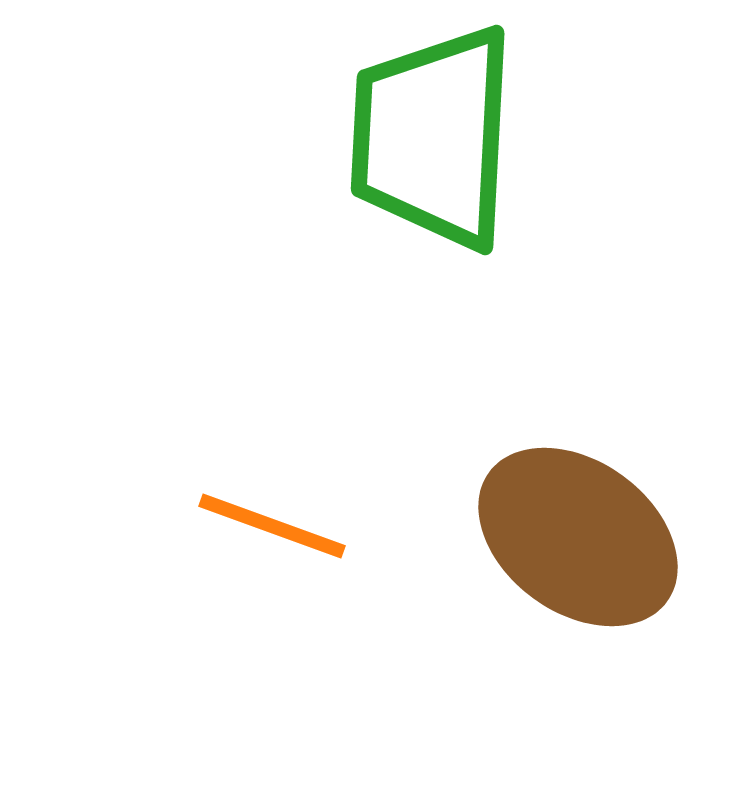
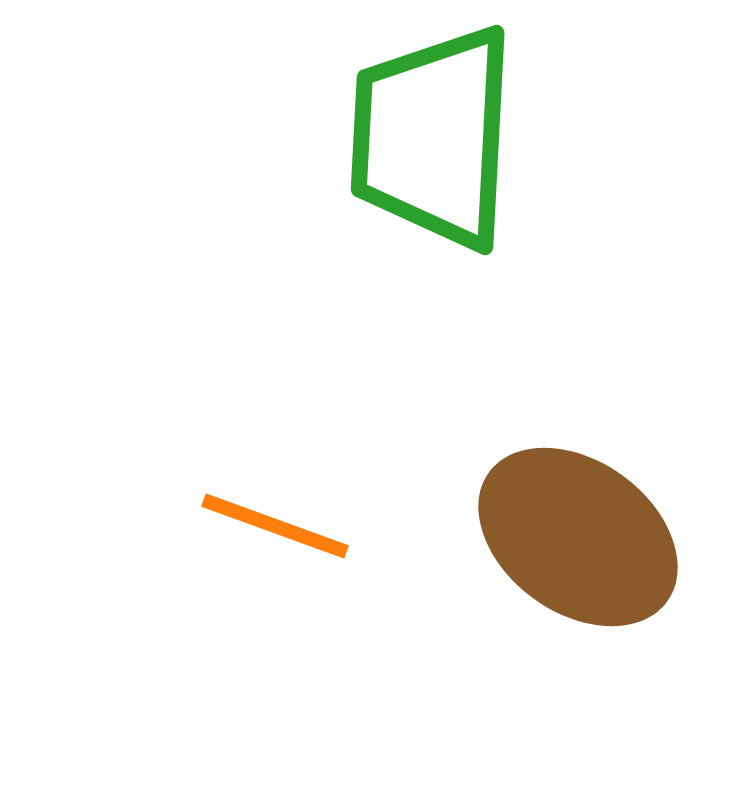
orange line: moved 3 px right
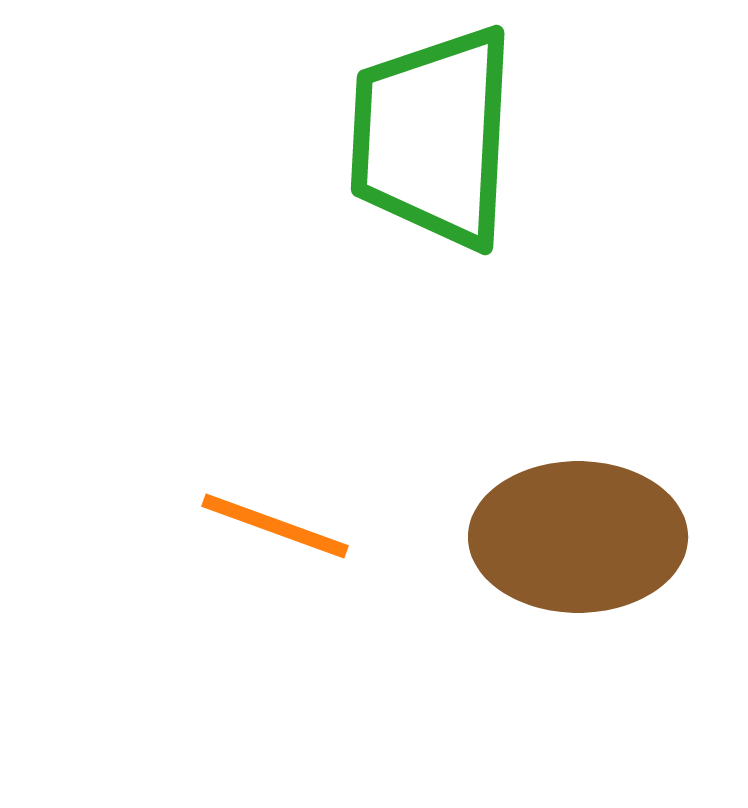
brown ellipse: rotated 36 degrees counterclockwise
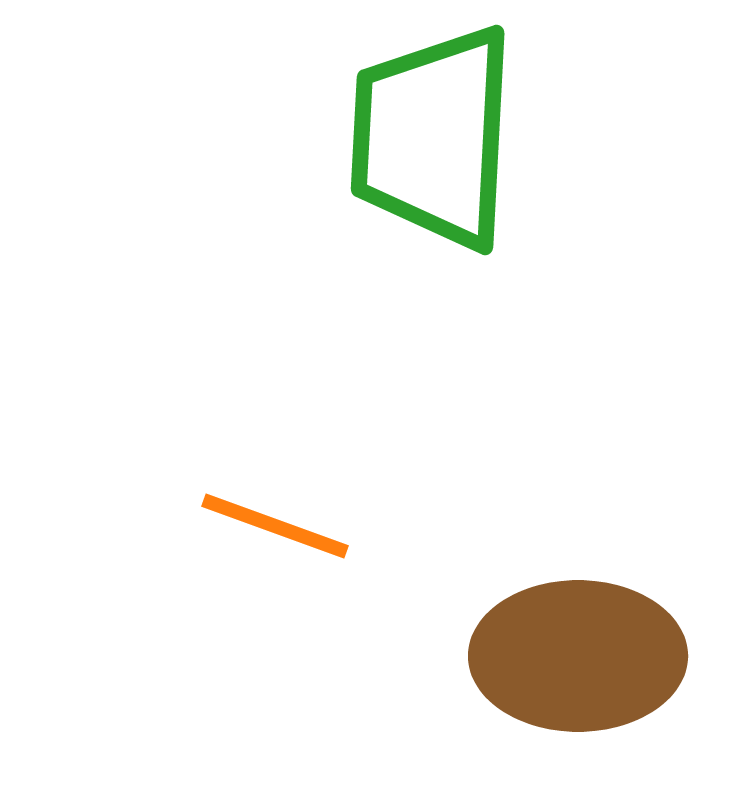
brown ellipse: moved 119 px down
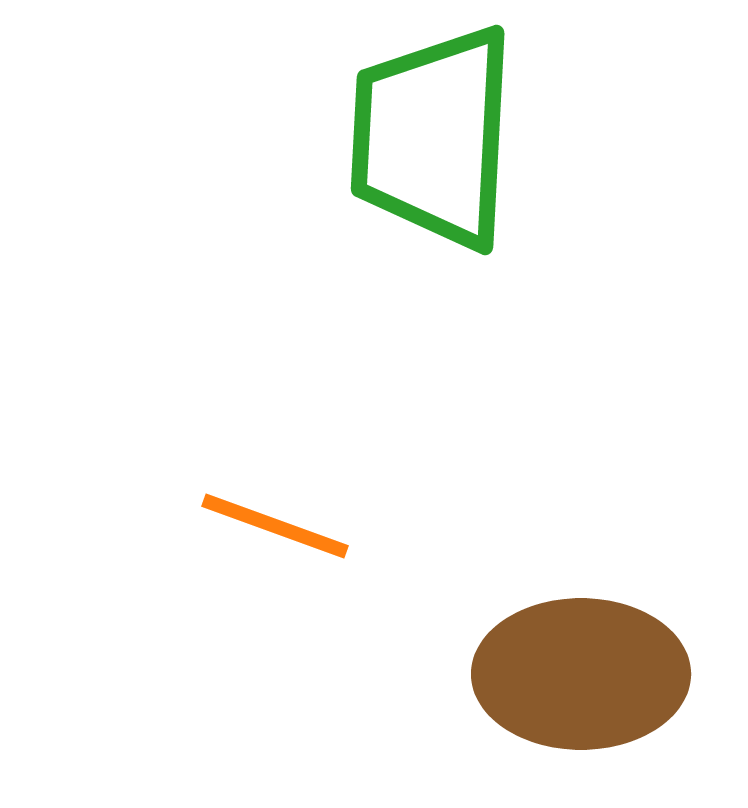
brown ellipse: moved 3 px right, 18 px down
